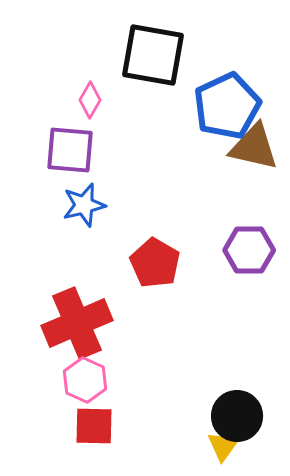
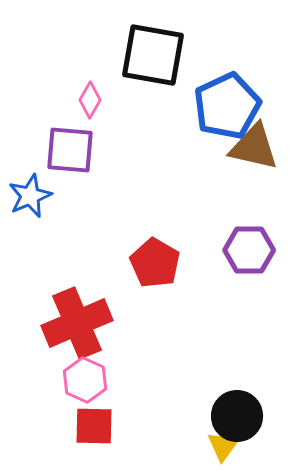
blue star: moved 54 px left, 9 px up; rotated 9 degrees counterclockwise
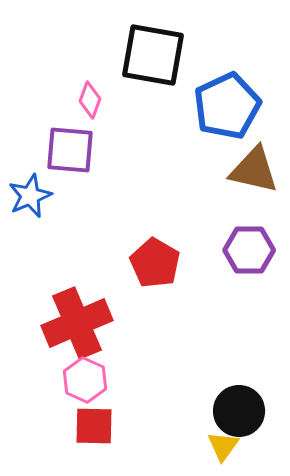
pink diamond: rotated 9 degrees counterclockwise
brown triangle: moved 23 px down
black circle: moved 2 px right, 5 px up
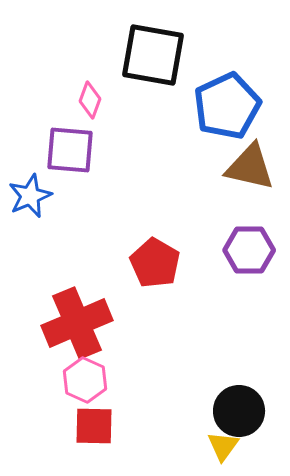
brown triangle: moved 4 px left, 3 px up
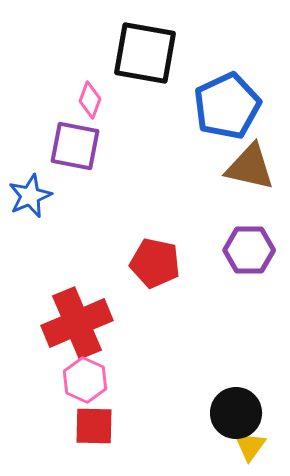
black square: moved 8 px left, 2 px up
purple square: moved 5 px right, 4 px up; rotated 6 degrees clockwise
red pentagon: rotated 18 degrees counterclockwise
black circle: moved 3 px left, 2 px down
yellow triangle: moved 27 px right
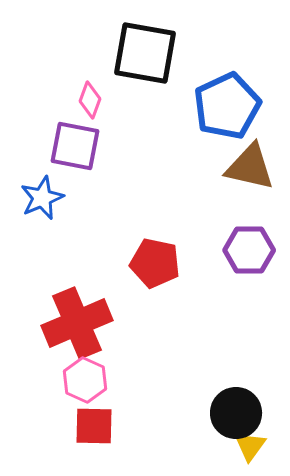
blue star: moved 12 px right, 2 px down
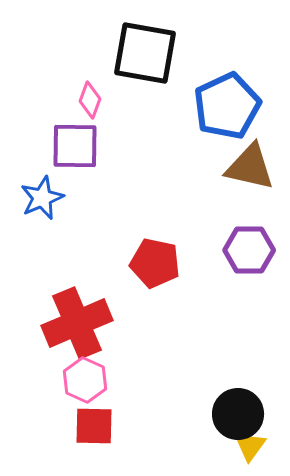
purple square: rotated 10 degrees counterclockwise
black circle: moved 2 px right, 1 px down
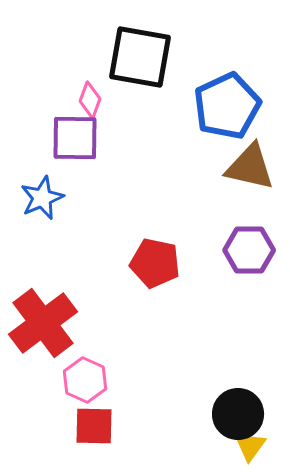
black square: moved 5 px left, 4 px down
purple square: moved 8 px up
red cross: moved 34 px left; rotated 14 degrees counterclockwise
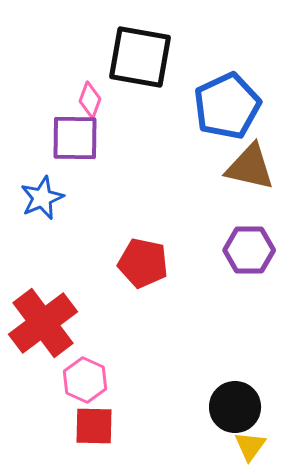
red pentagon: moved 12 px left
black circle: moved 3 px left, 7 px up
